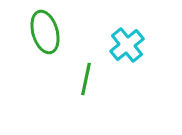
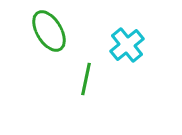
green ellipse: moved 4 px right, 1 px up; rotated 15 degrees counterclockwise
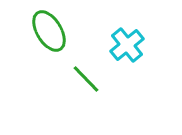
green line: rotated 56 degrees counterclockwise
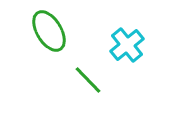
green line: moved 2 px right, 1 px down
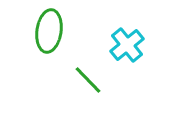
green ellipse: rotated 39 degrees clockwise
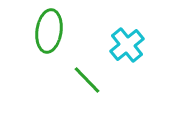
green line: moved 1 px left
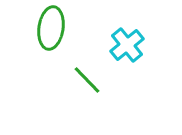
green ellipse: moved 2 px right, 3 px up
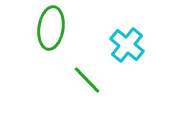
cyan cross: rotated 12 degrees counterclockwise
